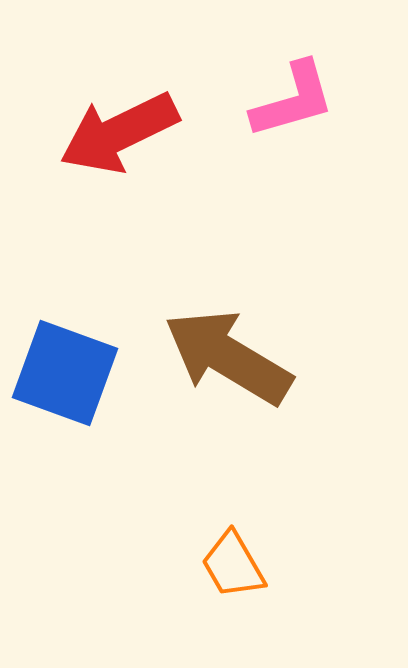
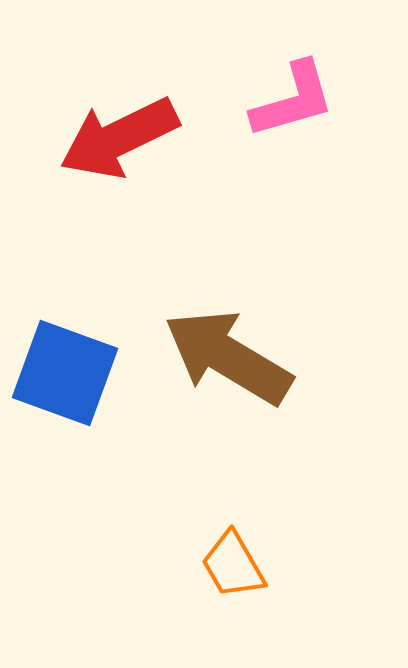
red arrow: moved 5 px down
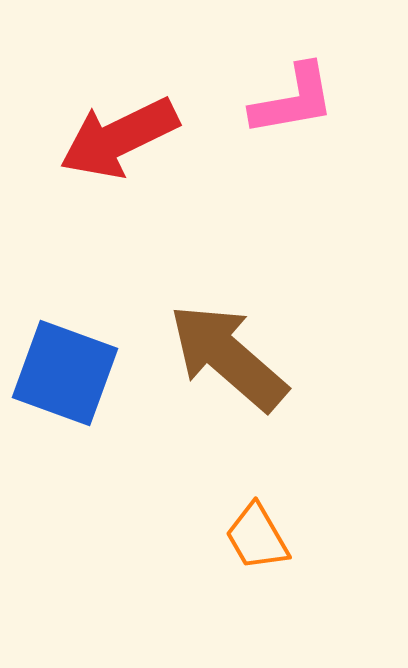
pink L-shape: rotated 6 degrees clockwise
brown arrow: rotated 10 degrees clockwise
orange trapezoid: moved 24 px right, 28 px up
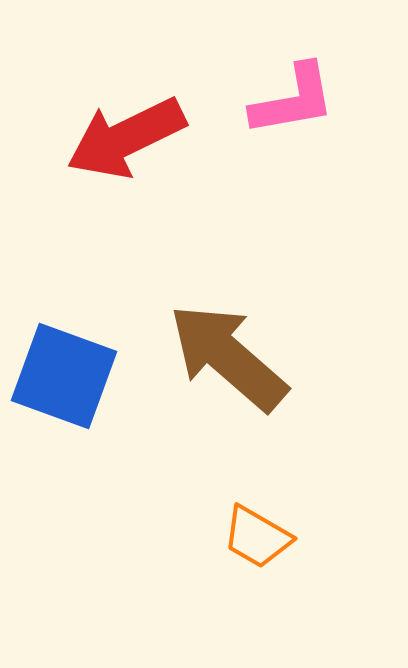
red arrow: moved 7 px right
blue square: moved 1 px left, 3 px down
orange trapezoid: rotated 30 degrees counterclockwise
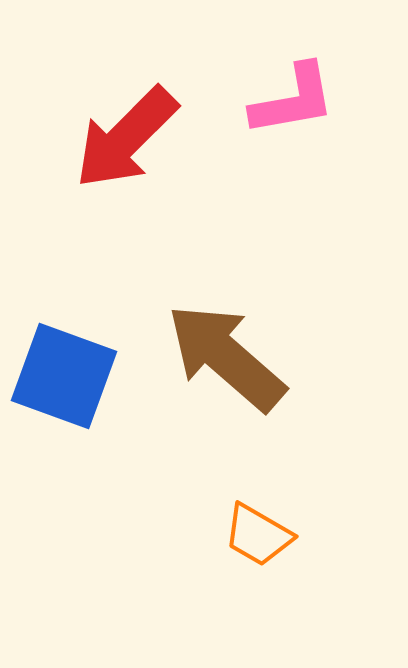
red arrow: rotated 19 degrees counterclockwise
brown arrow: moved 2 px left
orange trapezoid: moved 1 px right, 2 px up
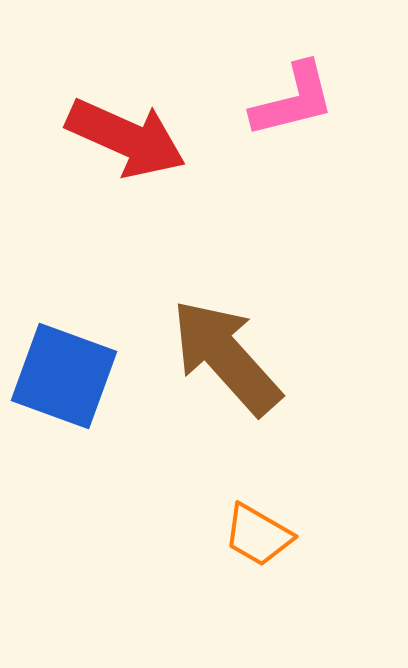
pink L-shape: rotated 4 degrees counterclockwise
red arrow: rotated 111 degrees counterclockwise
brown arrow: rotated 7 degrees clockwise
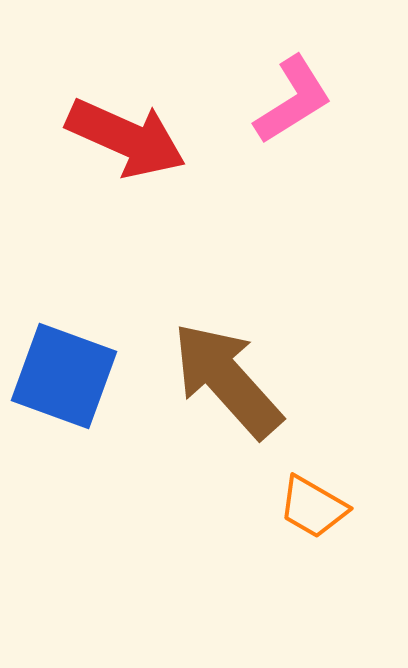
pink L-shape: rotated 18 degrees counterclockwise
brown arrow: moved 1 px right, 23 px down
orange trapezoid: moved 55 px right, 28 px up
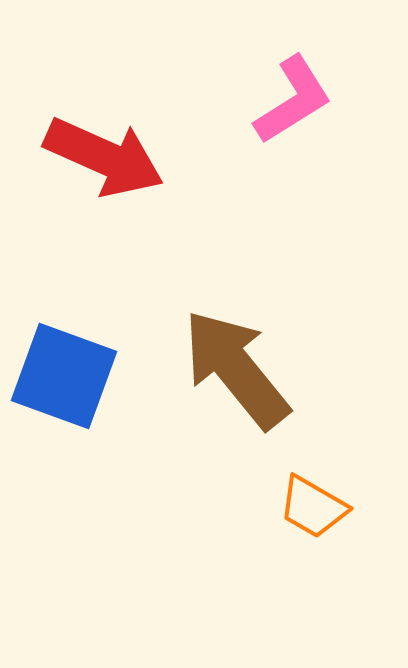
red arrow: moved 22 px left, 19 px down
brown arrow: moved 9 px right, 11 px up; rotated 3 degrees clockwise
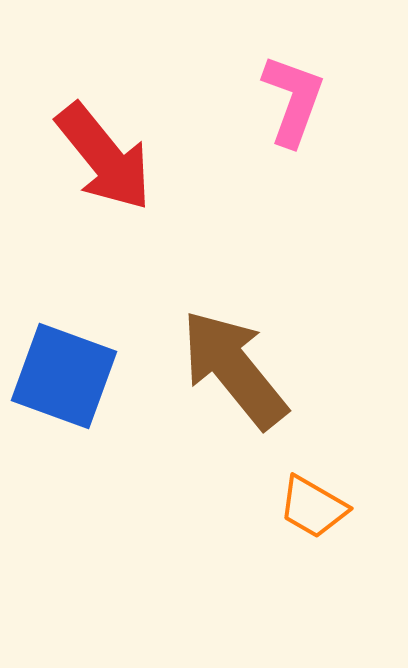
pink L-shape: rotated 38 degrees counterclockwise
red arrow: rotated 27 degrees clockwise
brown arrow: moved 2 px left
